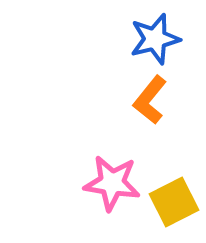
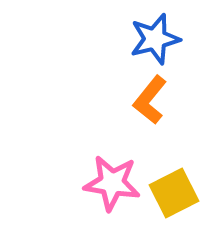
yellow square: moved 9 px up
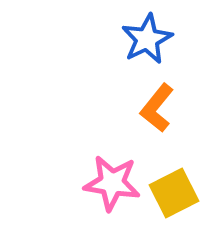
blue star: moved 8 px left; rotated 12 degrees counterclockwise
orange L-shape: moved 7 px right, 8 px down
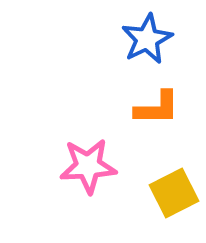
orange L-shape: rotated 129 degrees counterclockwise
pink star: moved 24 px left, 17 px up; rotated 12 degrees counterclockwise
